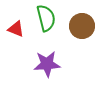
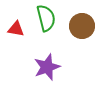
red triangle: rotated 12 degrees counterclockwise
purple star: moved 3 px down; rotated 16 degrees counterclockwise
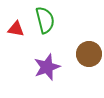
green semicircle: moved 1 px left, 2 px down
brown circle: moved 7 px right, 28 px down
